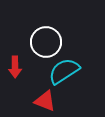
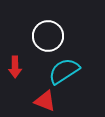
white circle: moved 2 px right, 6 px up
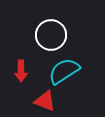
white circle: moved 3 px right, 1 px up
red arrow: moved 6 px right, 4 px down
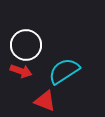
white circle: moved 25 px left, 10 px down
red arrow: rotated 70 degrees counterclockwise
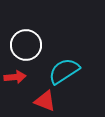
red arrow: moved 6 px left, 6 px down; rotated 25 degrees counterclockwise
